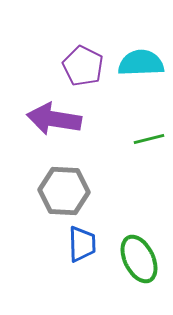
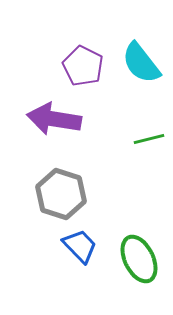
cyan semicircle: rotated 126 degrees counterclockwise
gray hexagon: moved 3 px left, 3 px down; rotated 15 degrees clockwise
blue trapezoid: moved 2 px left, 2 px down; rotated 42 degrees counterclockwise
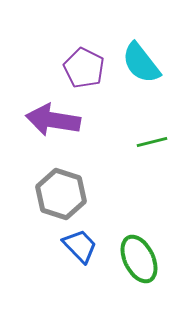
purple pentagon: moved 1 px right, 2 px down
purple arrow: moved 1 px left, 1 px down
green line: moved 3 px right, 3 px down
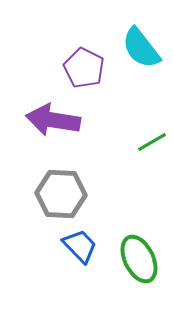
cyan semicircle: moved 15 px up
green line: rotated 16 degrees counterclockwise
gray hexagon: rotated 15 degrees counterclockwise
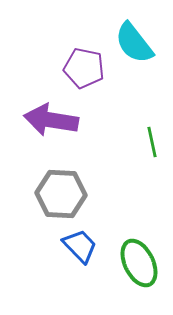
cyan semicircle: moved 7 px left, 5 px up
purple pentagon: rotated 15 degrees counterclockwise
purple arrow: moved 2 px left
green line: rotated 72 degrees counterclockwise
green ellipse: moved 4 px down
